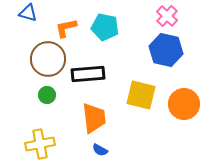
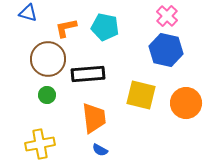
orange circle: moved 2 px right, 1 px up
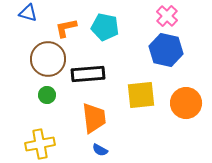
yellow square: rotated 20 degrees counterclockwise
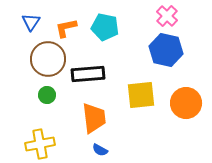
blue triangle: moved 3 px right, 9 px down; rotated 48 degrees clockwise
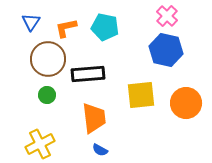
yellow cross: rotated 16 degrees counterclockwise
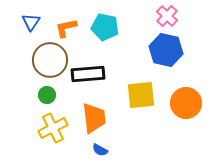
brown circle: moved 2 px right, 1 px down
yellow cross: moved 13 px right, 16 px up
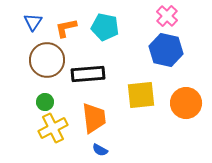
blue triangle: moved 2 px right
brown circle: moved 3 px left
green circle: moved 2 px left, 7 px down
